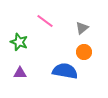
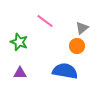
orange circle: moved 7 px left, 6 px up
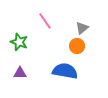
pink line: rotated 18 degrees clockwise
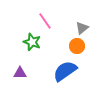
green star: moved 13 px right
blue semicircle: rotated 45 degrees counterclockwise
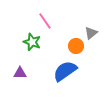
gray triangle: moved 9 px right, 5 px down
orange circle: moved 1 px left
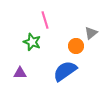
pink line: moved 1 px up; rotated 18 degrees clockwise
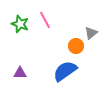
pink line: rotated 12 degrees counterclockwise
green star: moved 12 px left, 18 px up
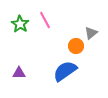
green star: rotated 12 degrees clockwise
purple triangle: moved 1 px left
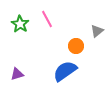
pink line: moved 2 px right, 1 px up
gray triangle: moved 6 px right, 2 px up
purple triangle: moved 2 px left, 1 px down; rotated 16 degrees counterclockwise
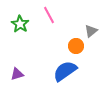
pink line: moved 2 px right, 4 px up
gray triangle: moved 6 px left
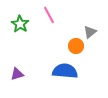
gray triangle: moved 1 px left, 1 px down
blue semicircle: rotated 40 degrees clockwise
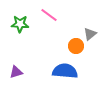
pink line: rotated 24 degrees counterclockwise
green star: rotated 30 degrees counterclockwise
gray triangle: moved 2 px down
purple triangle: moved 1 px left, 2 px up
